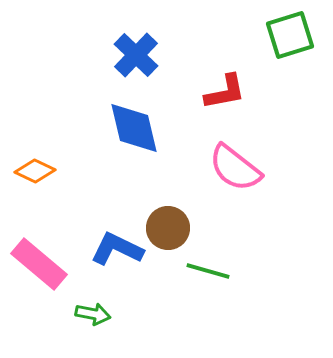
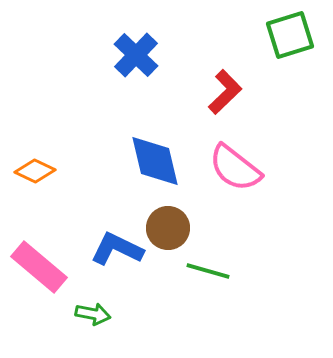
red L-shape: rotated 33 degrees counterclockwise
blue diamond: moved 21 px right, 33 px down
pink rectangle: moved 3 px down
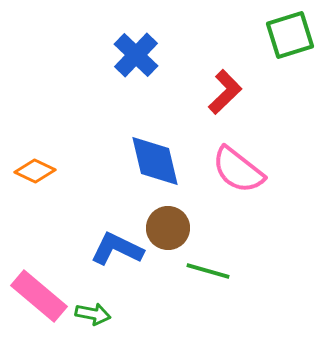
pink semicircle: moved 3 px right, 2 px down
pink rectangle: moved 29 px down
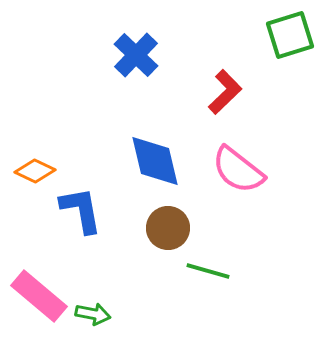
blue L-shape: moved 36 px left, 39 px up; rotated 54 degrees clockwise
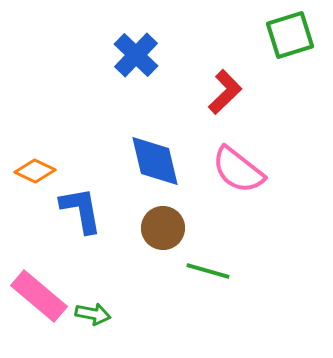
brown circle: moved 5 px left
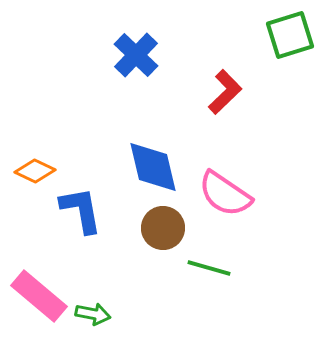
blue diamond: moved 2 px left, 6 px down
pink semicircle: moved 13 px left, 24 px down; rotated 4 degrees counterclockwise
green line: moved 1 px right, 3 px up
